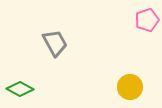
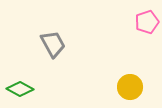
pink pentagon: moved 2 px down
gray trapezoid: moved 2 px left, 1 px down
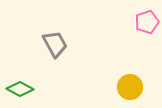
gray trapezoid: moved 2 px right
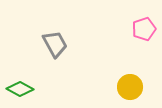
pink pentagon: moved 3 px left, 7 px down
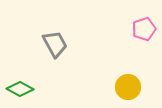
yellow circle: moved 2 px left
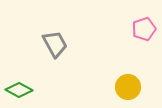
green diamond: moved 1 px left, 1 px down
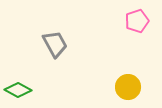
pink pentagon: moved 7 px left, 8 px up
green diamond: moved 1 px left
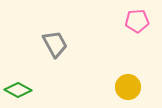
pink pentagon: rotated 15 degrees clockwise
